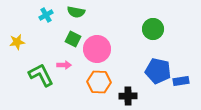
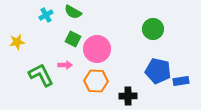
green semicircle: moved 3 px left; rotated 18 degrees clockwise
pink arrow: moved 1 px right
orange hexagon: moved 3 px left, 1 px up
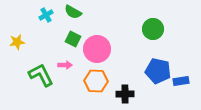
black cross: moved 3 px left, 2 px up
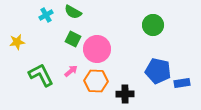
green circle: moved 4 px up
pink arrow: moved 6 px right, 6 px down; rotated 40 degrees counterclockwise
blue rectangle: moved 1 px right, 2 px down
